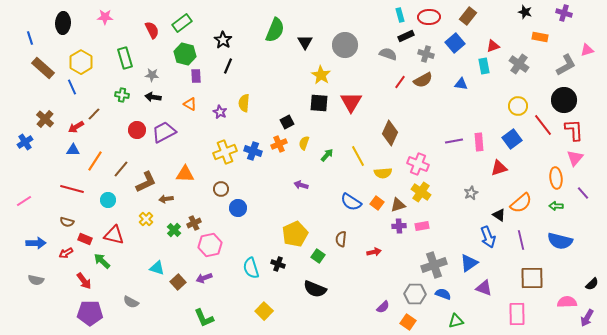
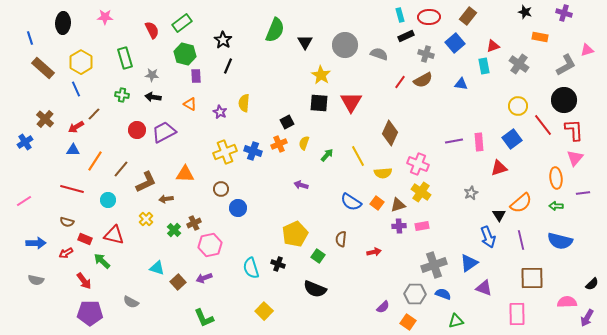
gray semicircle at (388, 54): moved 9 px left
blue line at (72, 87): moved 4 px right, 2 px down
purple line at (583, 193): rotated 56 degrees counterclockwise
black triangle at (499, 215): rotated 24 degrees clockwise
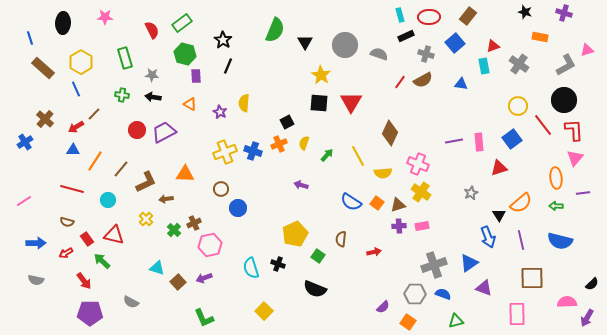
red rectangle at (85, 239): moved 2 px right; rotated 32 degrees clockwise
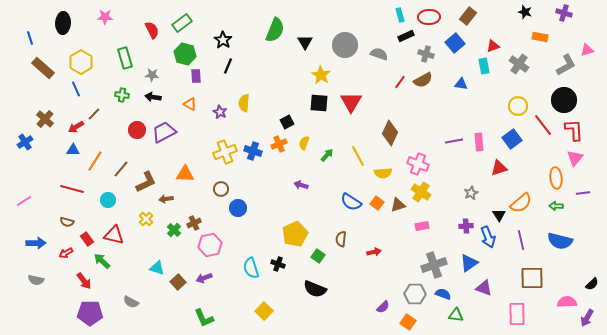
purple cross at (399, 226): moved 67 px right
green triangle at (456, 321): moved 6 px up; rotated 21 degrees clockwise
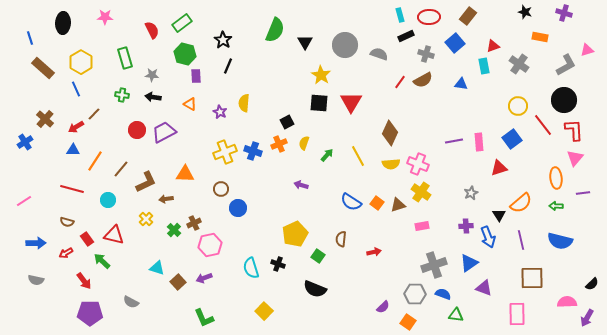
yellow semicircle at (383, 173): moved 8 px right, 9 px up
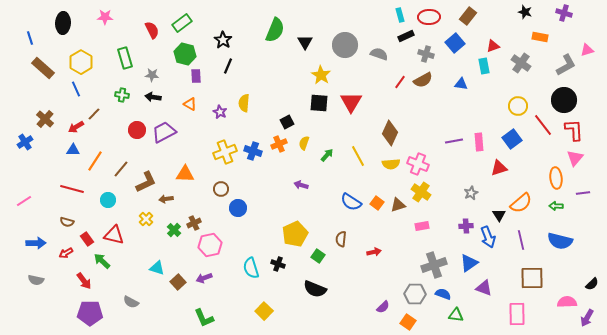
gray cross at (519, 64): moved 2 px right, 1 px up
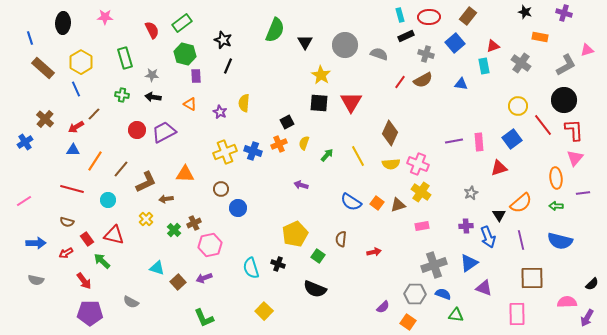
black star at (223, 40): rotated 12 degrees counterclockwise
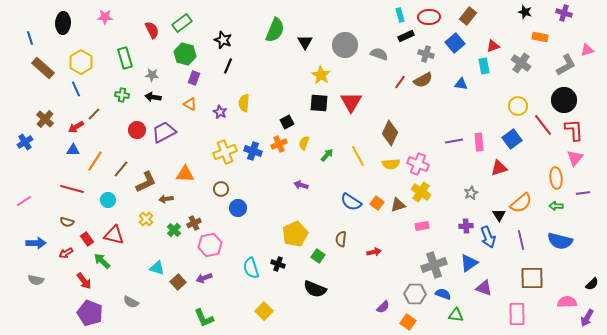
purple rectangle at (196, 76): moved 2 px left, 2 px down; rotated 24 degrees clockwise
purple pentagon at (90, 313): rotated 20 degrees clockwise
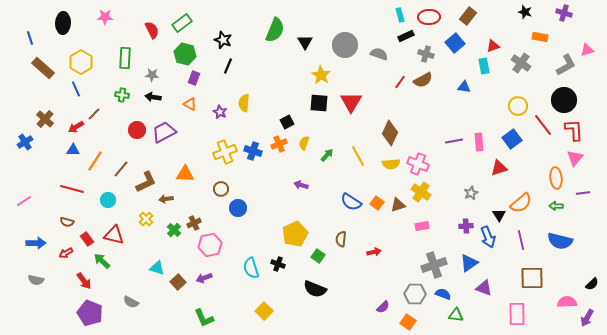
green rectangle at (125, 58): rotated 20 degrees clockwise
blue triangle at (461, 84): moved 3 px right, 3 px down
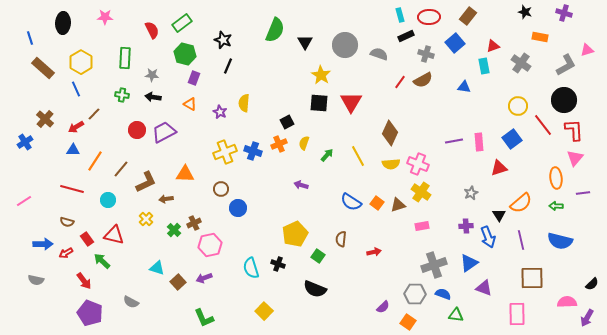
blue arrow at (36, 243): moved 7 px right, 1 px down
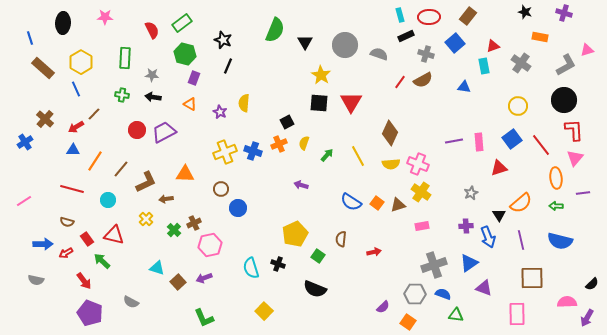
red line at (543, 125): moved 2 px left, 20 px down
